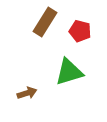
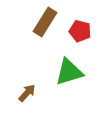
brown arrow: rotated 30 degrees counterclockwise
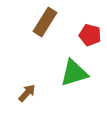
red pentagon: moved 10 px right, 4 px down
green triangle: moved 5 px right, 1 px down
